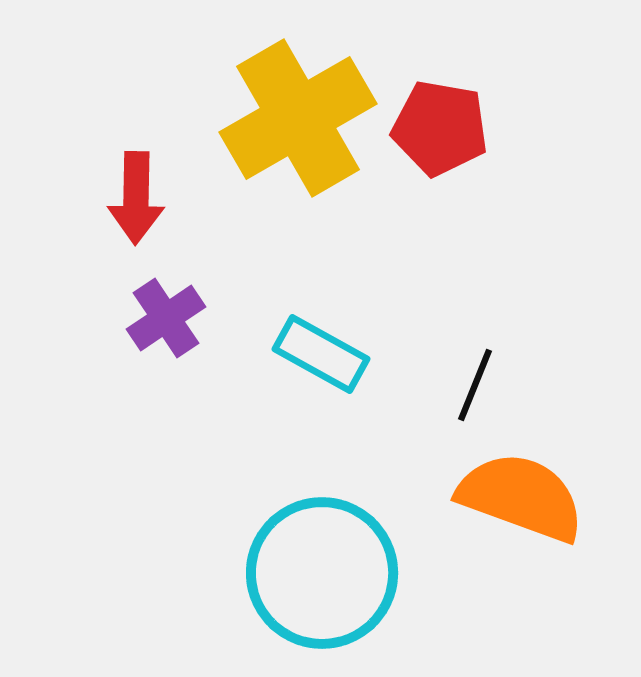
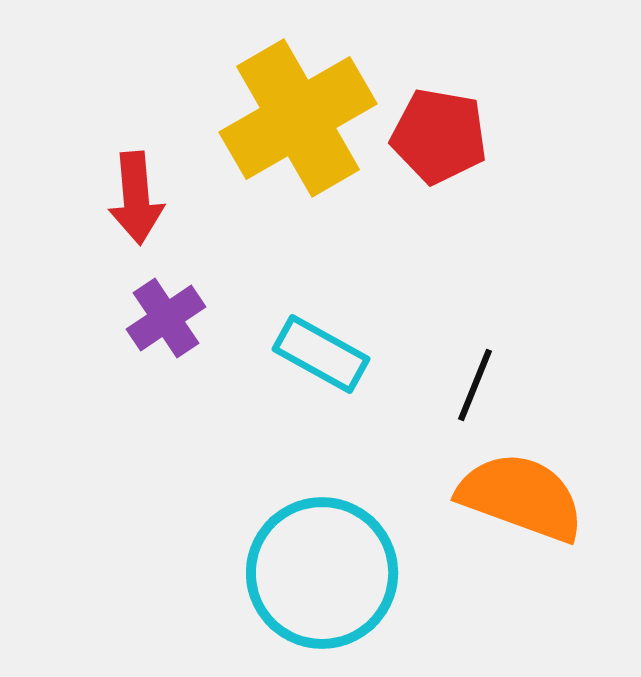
red pentagon: moved 1 px left, 8 px down
red arrow: rotated 6 degrees counterclockwise
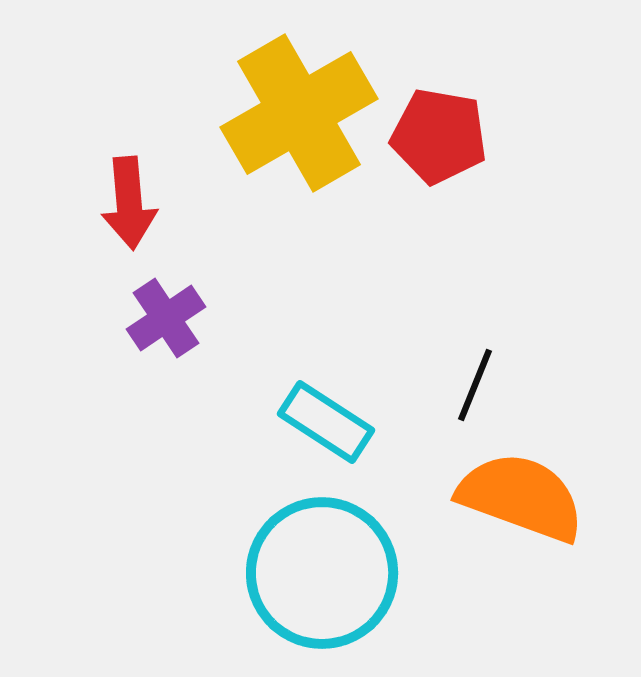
yellow cross: moved 1 px right, 5 px up
red arrow: moved 7 px left, 5 px down
cyan rectangle: moved 5 px right, 68 px down; rotated 4 degrees clockwise
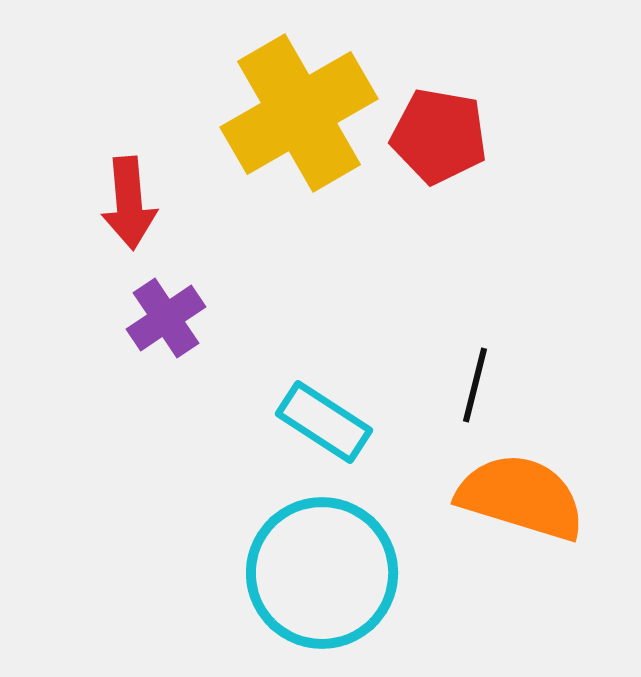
black line: rotated 8 degrees counterclockwise
cyan rectangle: moved 2 px left
orange semicircle: rotated 3 degrees counterclockwise
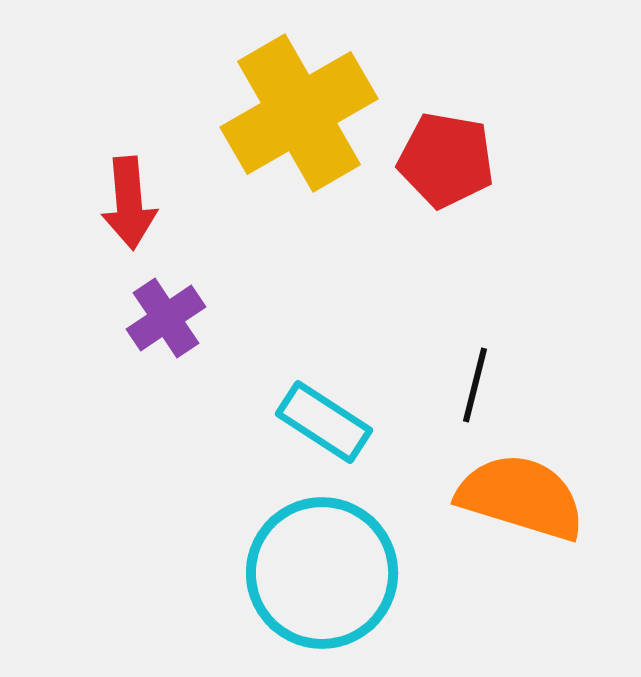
red pentagon: moved 7 px right, 24 px down
